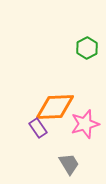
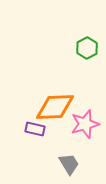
purple rectangle: moved 3 px left, 1 px down; rotated 42 degrees counterclockwise
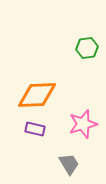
green hexagon: rotated 20 degrees clockwise
orange diamond: moved 18 px left, 12 px up
pink star: moved 2 px left
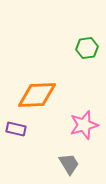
pink star: moved 1 px right, 1 px down
purple rectangle: moved 19 px left
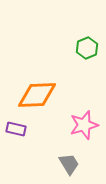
green hexagon: rotated 15 degrees counterclockwise
